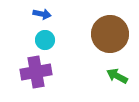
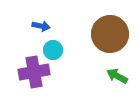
blue arrow: moved 1 px left, 12 px down
cyan circle: moved 8 px right, 10 px down
purple cross: moved 2 px left
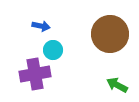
purple cross: moved 1 px right, 2 px down
green arrow: moved 9 px down
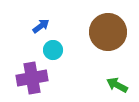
blue arrow: rotated 48 degrees counterclockwise
brown circle: moved 2 px left, 2 px up
purple cross: moved 3 px left, 4 px down
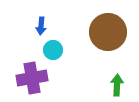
blue arrow: rotated 132 degrees clockwise
green arrow: rotated 65 degrees clockwise
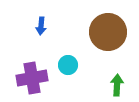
cyan circle: moved 15 px right, 15 px down
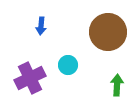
purple cross: moved 2 px left; rotated 16 degrees counterclockwise
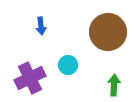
blue arrow: rotated 12 degrees counterclockwise
green arrow: moved 3 px left
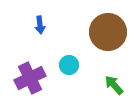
blue arrow: moved 1 px left, 1 px up
cyan circle: moved 1 px right
green arrow: rotated 45 degrees counterclockwise
